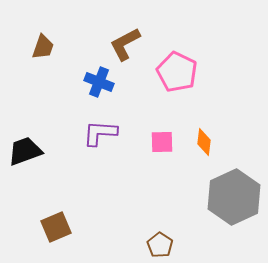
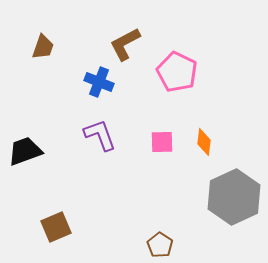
purple L-shape: moved 2 px down; rotated 66 degrees clockwise
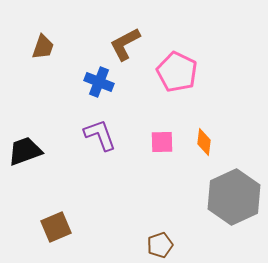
brown pentagon: rotated 20 degrees clockwise
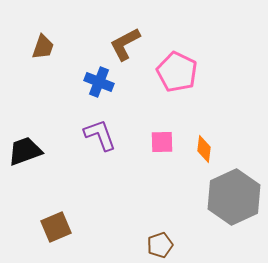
orange diamond: moved 7 px down
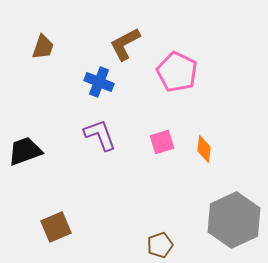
pink square: rotated 15 degrees counterclockwise
gray hexagon: moved 23 px down
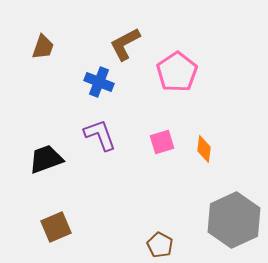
pink pentagon: rotated 12 degrees clockwise
black trapezoid: moved 21 px right, 8 px down
brown pentagon: rotated 25 degrees counterclockwise
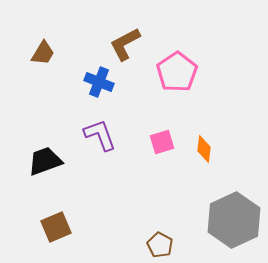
brown trapezoid: moved 6 px down; rotated 12 degrees clockwise
black trapezoid: moved 1 px left, 2 px down
